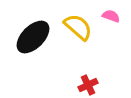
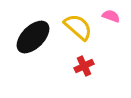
red cross: moved 4 px left, 19 px up
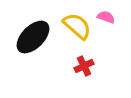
pink semicircle: moved 5 px left, 1 px down
yellow semicircle: moved 1 px left, 1 px up
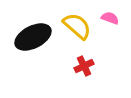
pink semicircle: moved 4 px right, 1 px down
black ellipse: rotated 18 degrees clockwise
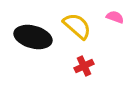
pink semicircle: moved 5 px right, 1 px up
black ellipse: rotated 42 degrees clockwise
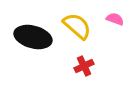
pink semicircle: moved 2 px down
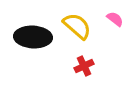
pink semicircle: rotated 18 degrees clockwise
black ellipse: rotated 12 degrees counterclockwise
